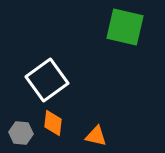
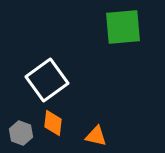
green square: moved 2 px left; rotated 18 degrees counterclockwise
gray hexagon: rotated 15 degrees clockwise
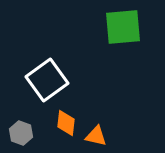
orange diamond: moved 13 px right
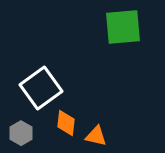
white square: moved 6 px left, 8 px down
gray hexagon: rotated 10 degrees clockwise
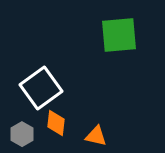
green square: moved 4 px left, 8 px down
orange diamond: moved 10 px left
gray hexagon: moved 1 px right, 1 px down
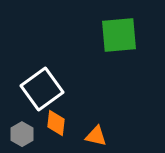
white square: moved 1 px right, 1 px down
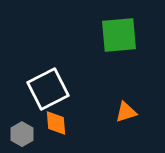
white square: moved 6 px right; rotated 9 degrees clockwise
orange diamond: rotated 12 degrees counterclockwise
orange triangle: moved 30 px right, 24 px up; rotated 30 degrees counterclockwise
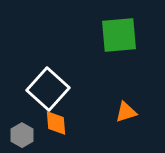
white square: rotated 21 degrees counterclockwise
gray hexagon: moved 1 px down
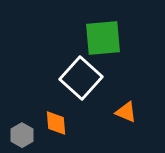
green square: moved 16 px left, 3 px down
white square: moved 33 px right, 11 px up
orange triangle: rotated 40 degrees clockwise
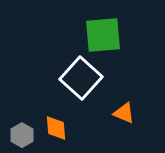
green square: moved 3 px up
orange triangle: moved 2 px left, 1 px down
orange diamond: moved 5 px down
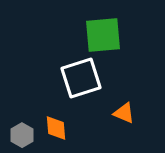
white square: rotated 30 degrees clockwise
